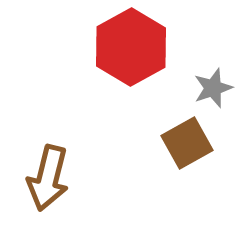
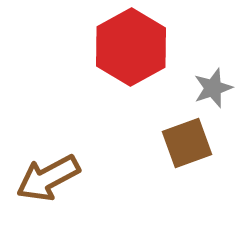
brown square: rotated 9 degrees clockwise
brown arrow: rotated 48 degrees clockwise
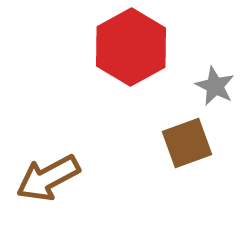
gray star: moved 2 px right, 2 px up; rotated 27 degrees counterclockwise
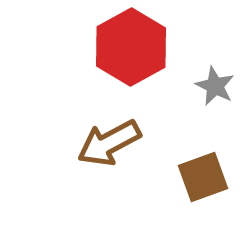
brown square: moved 16 px right, 34 px down
brown arrow: moved 61 px right, 35 px up
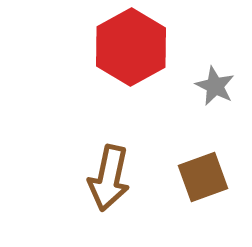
brown arrow: moved 35 px down; rotated 50 degrees counterclockwise
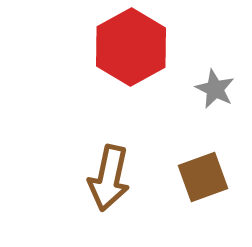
gray star: moved 3 px down
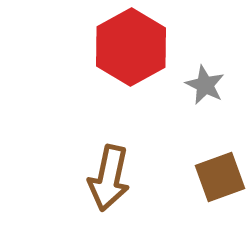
gray star: moved 10 px left, 4 px up
brown square: moved 17 px right
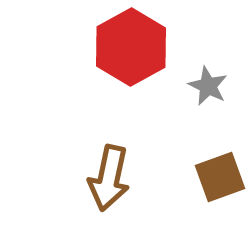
gray star: moved 3 px right, 1 px down
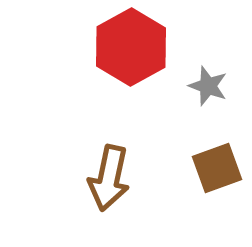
gray star: rotated 6 degrees counterclockwise
brown square: moved 3 px left, 9 px up
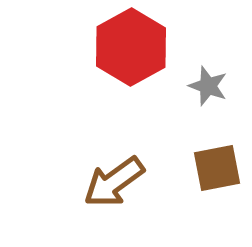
brown square: rotated 9 degrees clockwise
brown arrow: moved 5 px right, 4 px down; rotated 42 degrees clockwise
